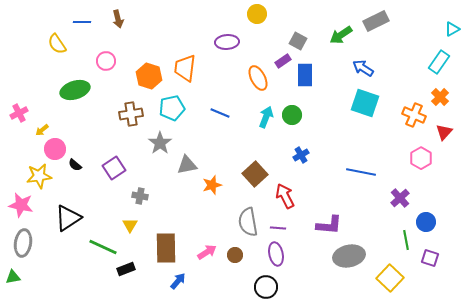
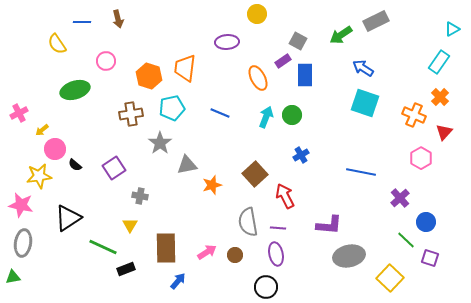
green line at (406, 240): rotated 36 degrees counterclockwise
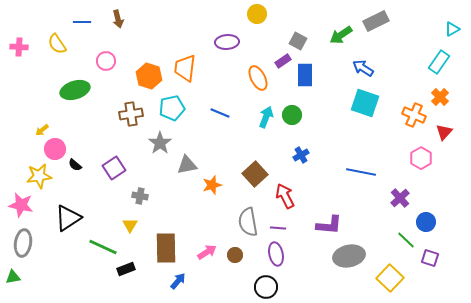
pink cross at (19, 113): moved 66 px up; rotated 30 degrees clockwise
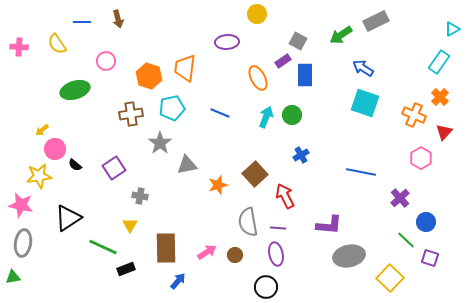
orange star at (212, 185): moved 6 px right
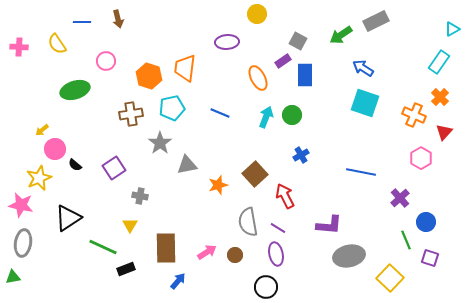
yellow star at (39, 176): moved 2 px down; rotated 15 degrees counterclockwise
purple line at (278, 228): rotated 28 degrees clockwise
green line at (406, 240): rotated 24 degrees clockwise
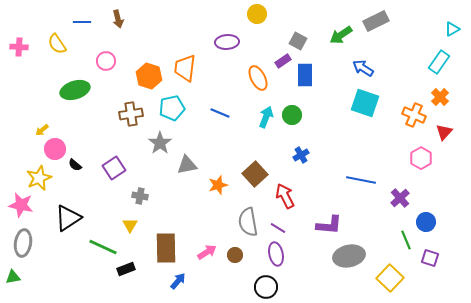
blue line at (361, 172): moved 8 px down
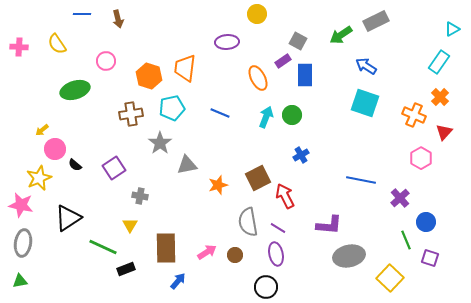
blue line at (82, 22): moved 8 px up
blue arrow at (363, 68): moved 3 px right, 2 px up
brown square at (255, 174): moved 3 px right, 4 px down; rotated 15 degrees clockwise
green triangle at (13, 277): moved 7 px right, 4 px down
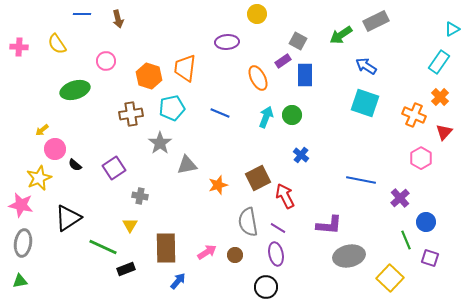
blue cross at (301, 155): rotated 21 degrees counterclockwise
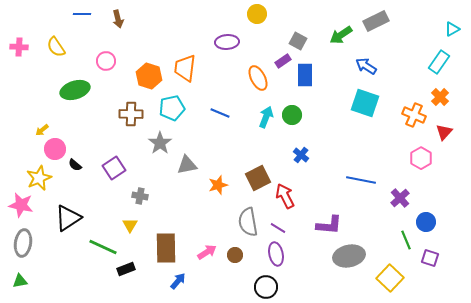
yellow semicircle at (57, 44): moved 1 px left, 3 px down
brown cross at (131, 114): rotated 10 degrees clockwise
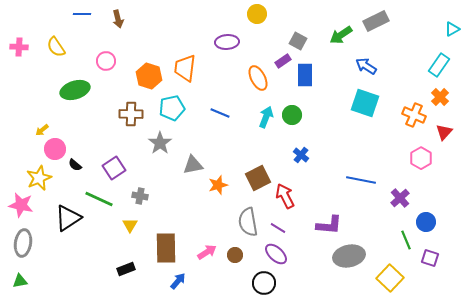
cyan rectangle at (439, 62): moved 3 px down
gray triangle at (187, 165): moved 6 px right
green line at (103, 247): moved 4 px left, 48 px up
purple ellipse at (276, 254): rotated 35 degrees counterclockwise
black circle at (266, 287): moved 2 px left, 4 px up
